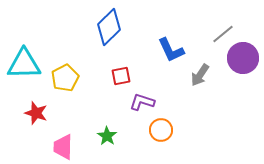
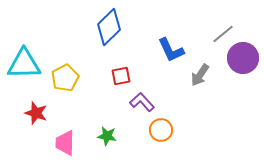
purple L-shape: rotated 30 degrees clockwise
green star: rotated 24 degrees counterclockwise
pink trapezoid: moved 2 px right, 4 px up
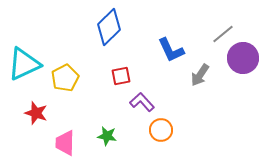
cyan triangle: rotated 24 degrees counterclockwise
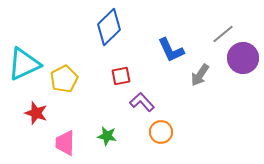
yellow pentagon: moved 1 px left, 1 px down
orange circle: moved 2 px down
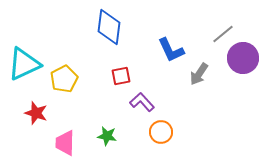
blue diamond: rotated 39 degrees counterclockwise
gray arrow: moved 1 px left, 1 px up
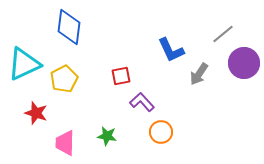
blue diamond: moved 40 px left
purple circle: moved 1 px right, 5 px down
